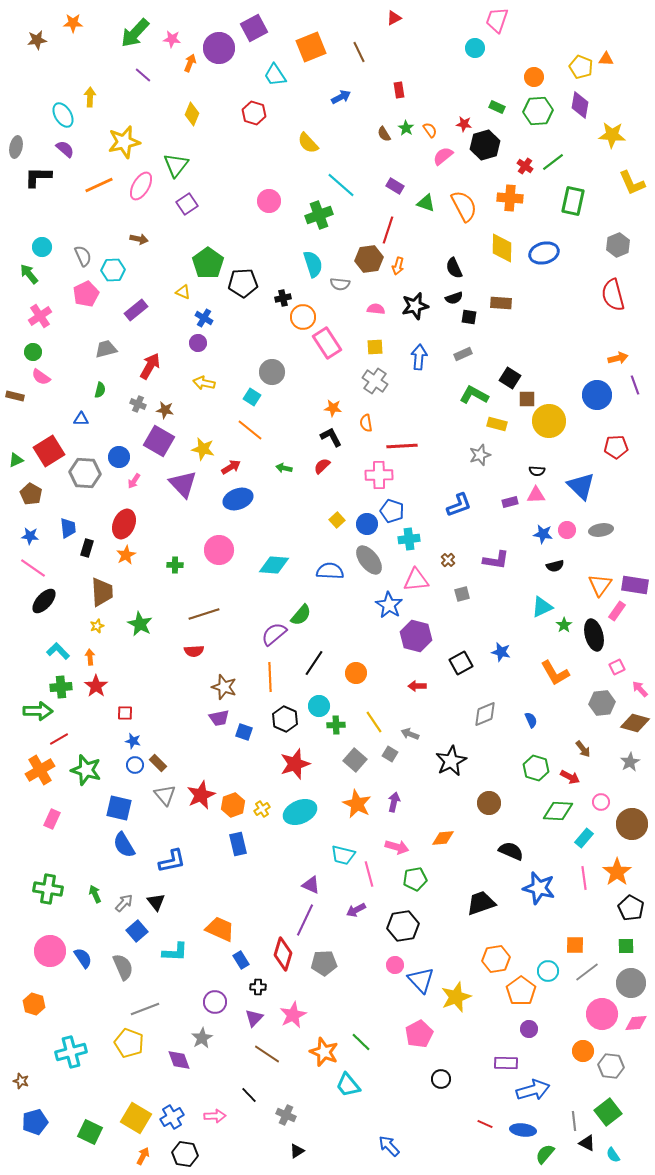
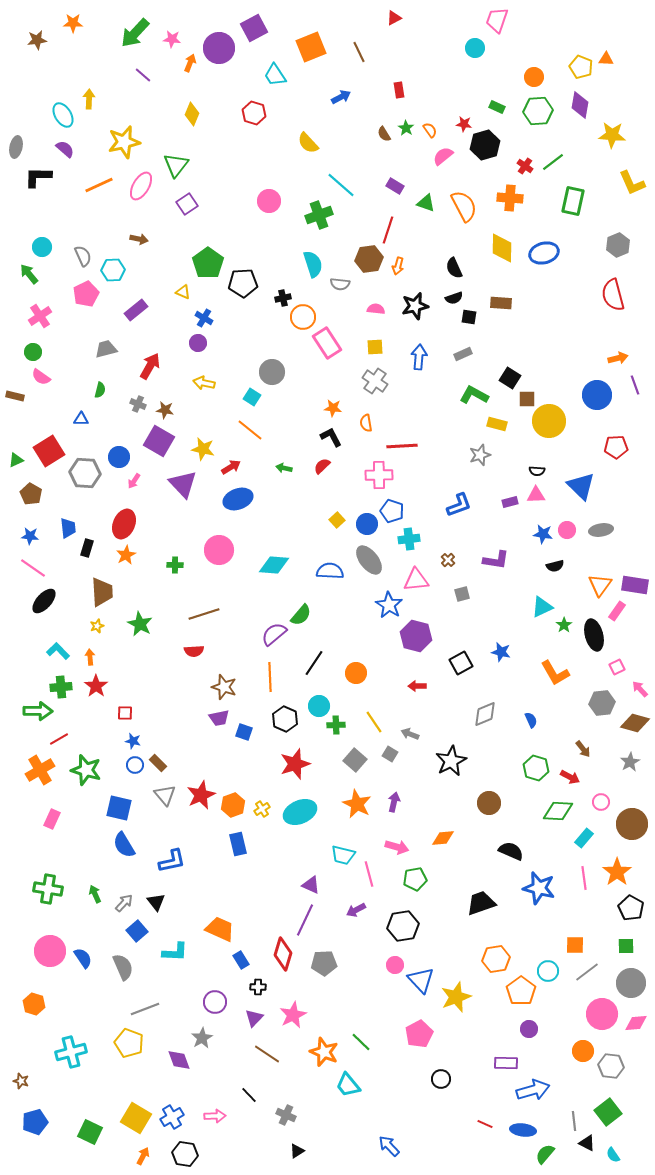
yellow arrow at (90, 97): moved 1 px left, 2 px down
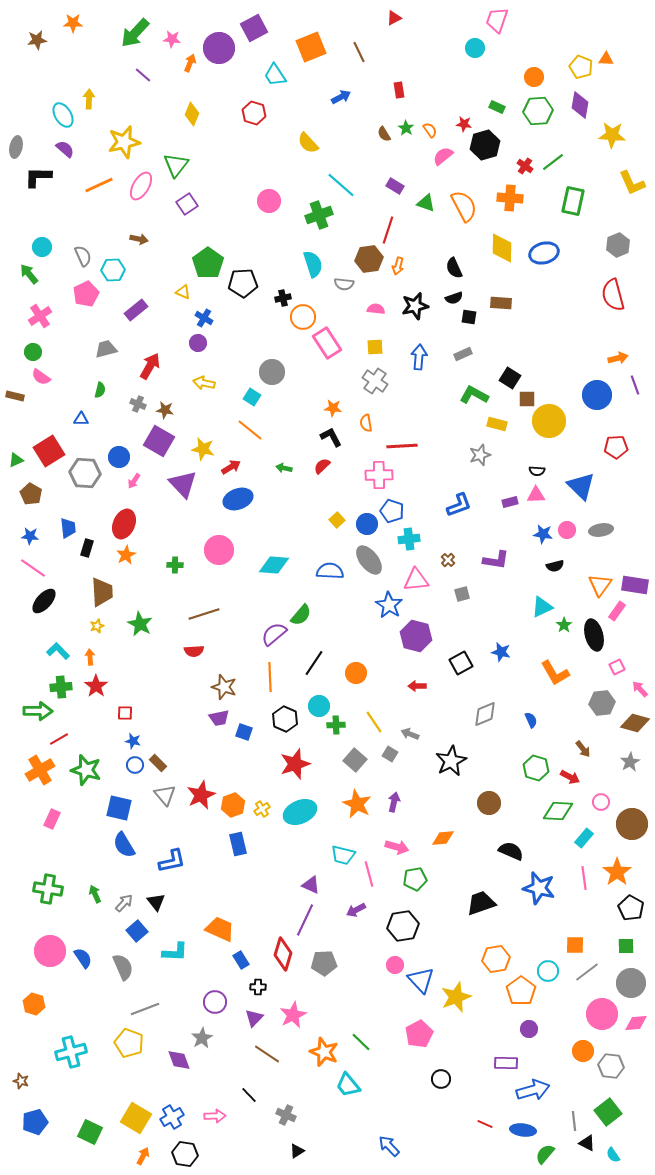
gray semicircle at (340, 284): moved 4 px right
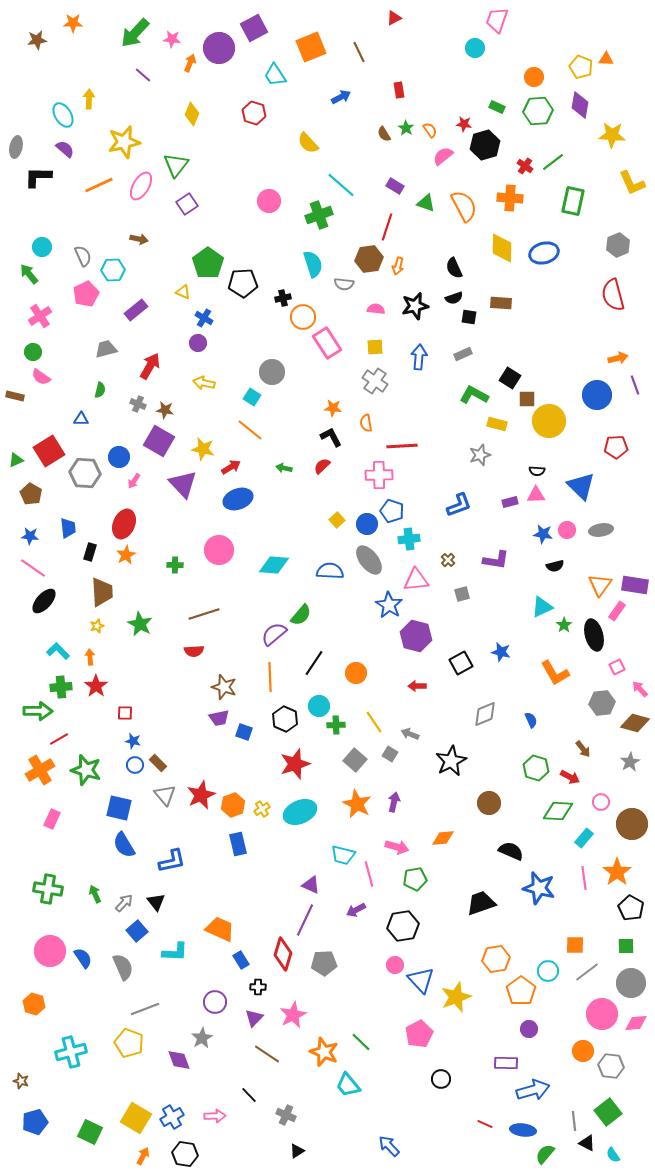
red line at (388, 230): moved 1 px left, 3 px up
black rectangle at (87, 548): moved 3 px right, 4 px down
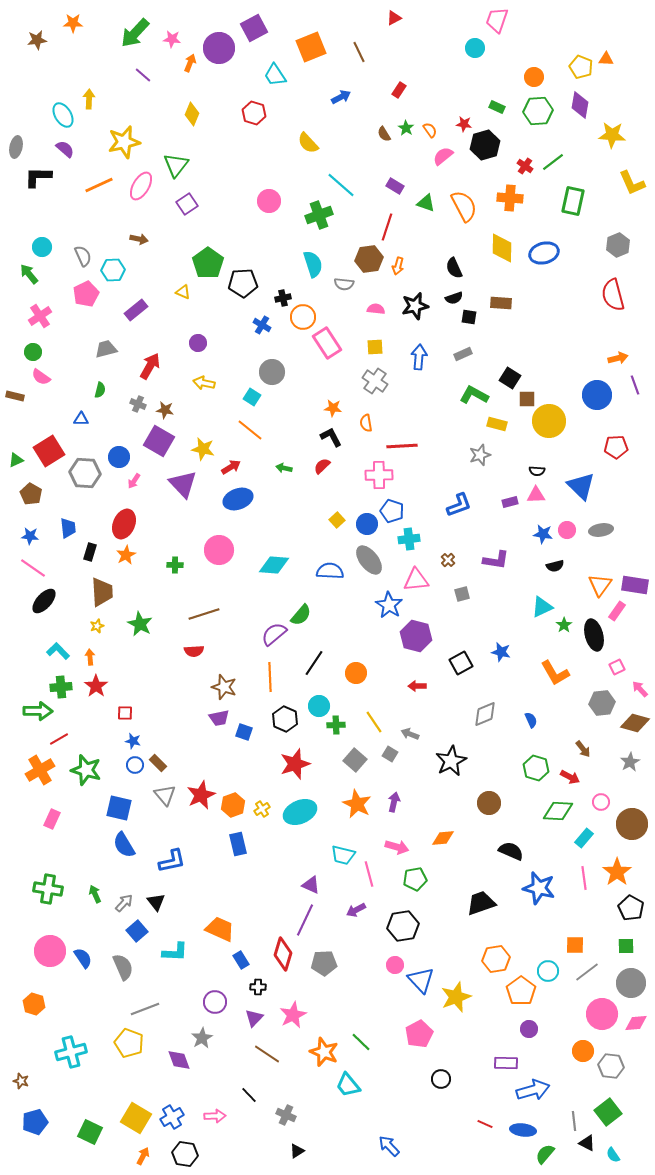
red rectangle at (399, 90): rotated 42 degrees clockwise
blue cross at (204, 318): moved 58 px right, 7 px down
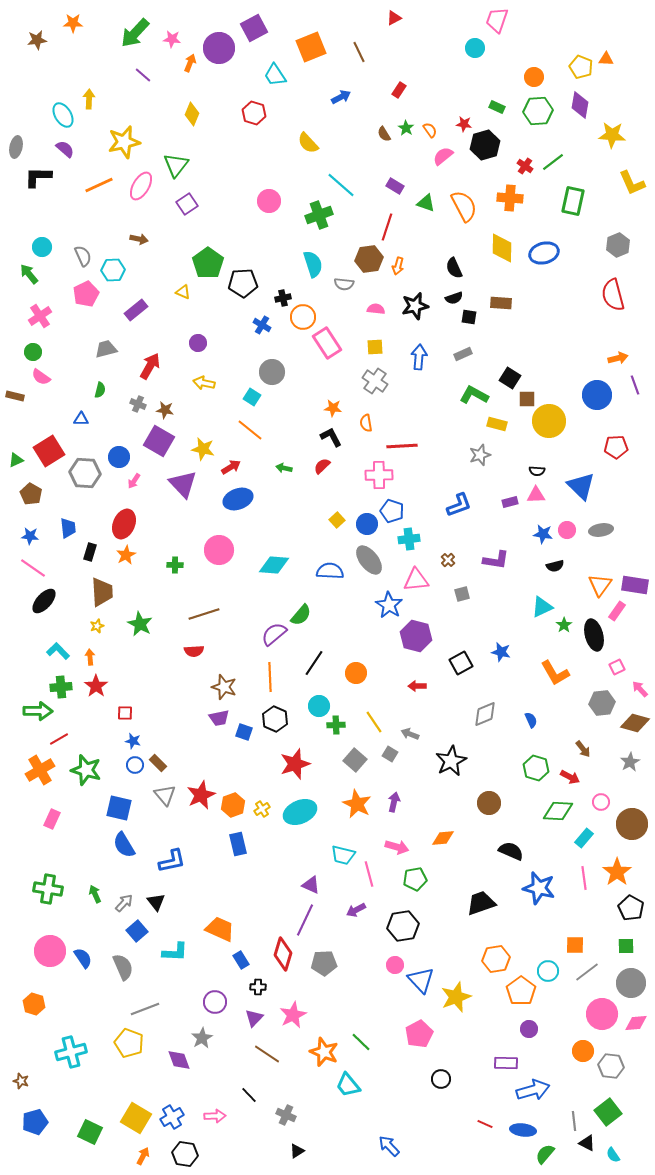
black hexagon at (285, 719): moved 10 px left
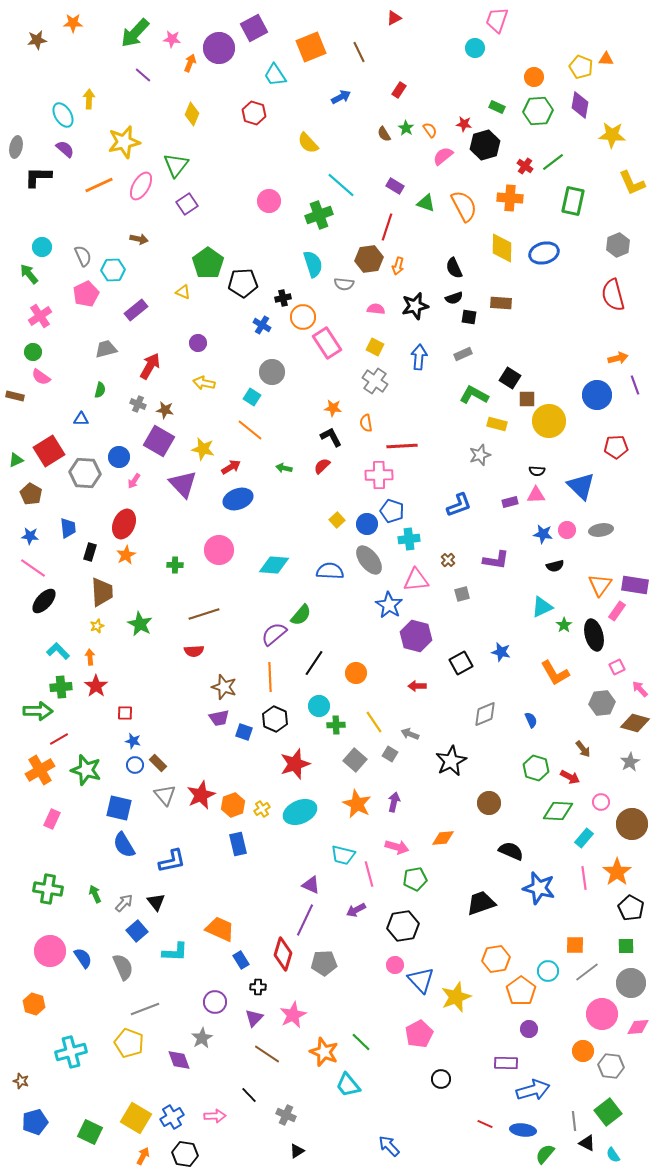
yellow square at (375, 347): rotated 30 degrees clockwise
pink diamond at (636, 1023): moved 2 px right, 4 px down
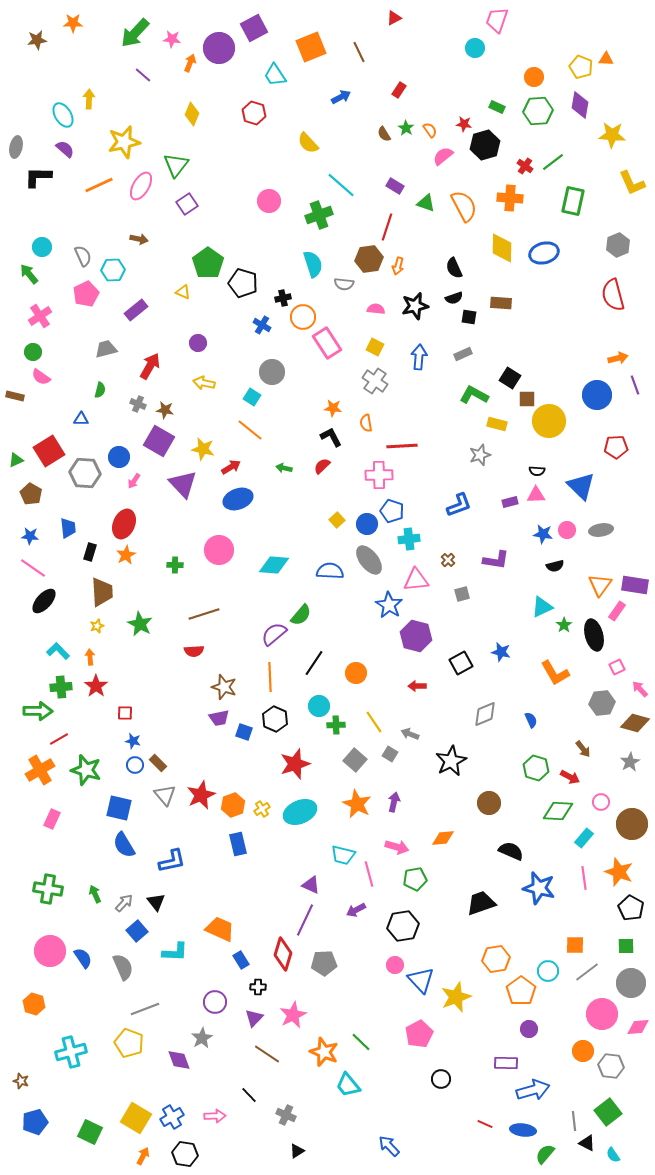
black pentagon at (243, 283): rotated 20 degrees clockwise
orange star at (617, 872): moved 2 px right; rotated 16 degrees counterclockwise
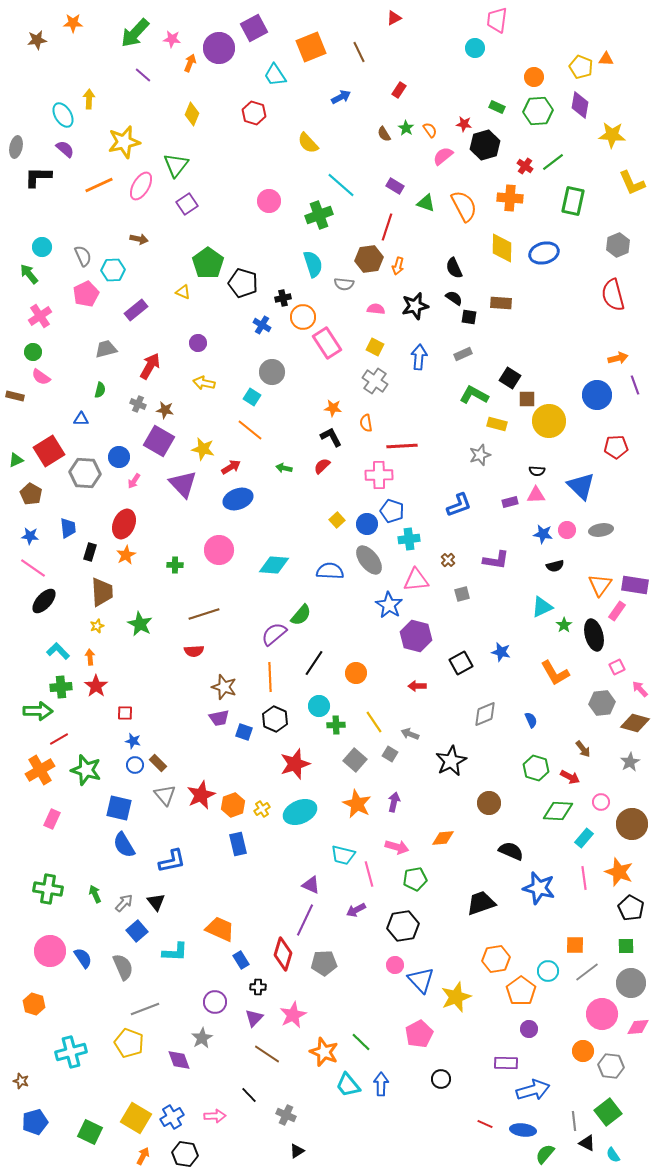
pink trapezoid at (497, 20): rotated 12 degrees counterclockwise
black semicircle at (454, 298): rotated 126 degrees counterclockwise
blue arrow at (389, 1146): moved 8 px left, 62 px up; rotated 45 degrees clockwise
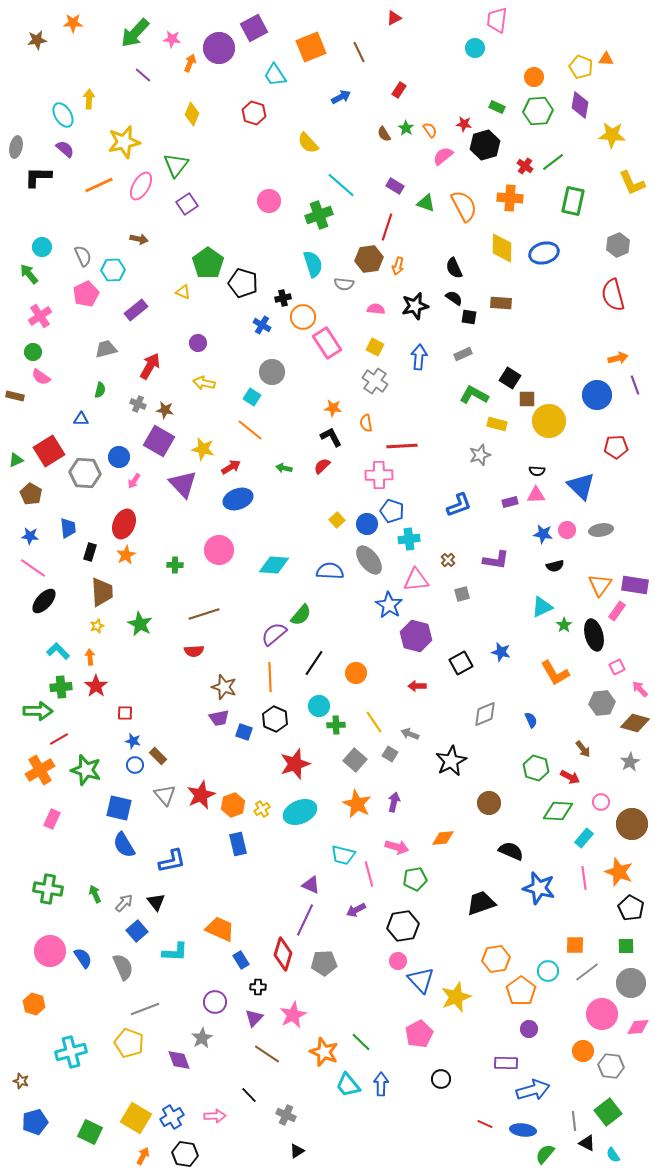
brown rectangle at (158, 763): moved 7 px up
pink circle at (395, 965): moved 3 px right, 4 px up
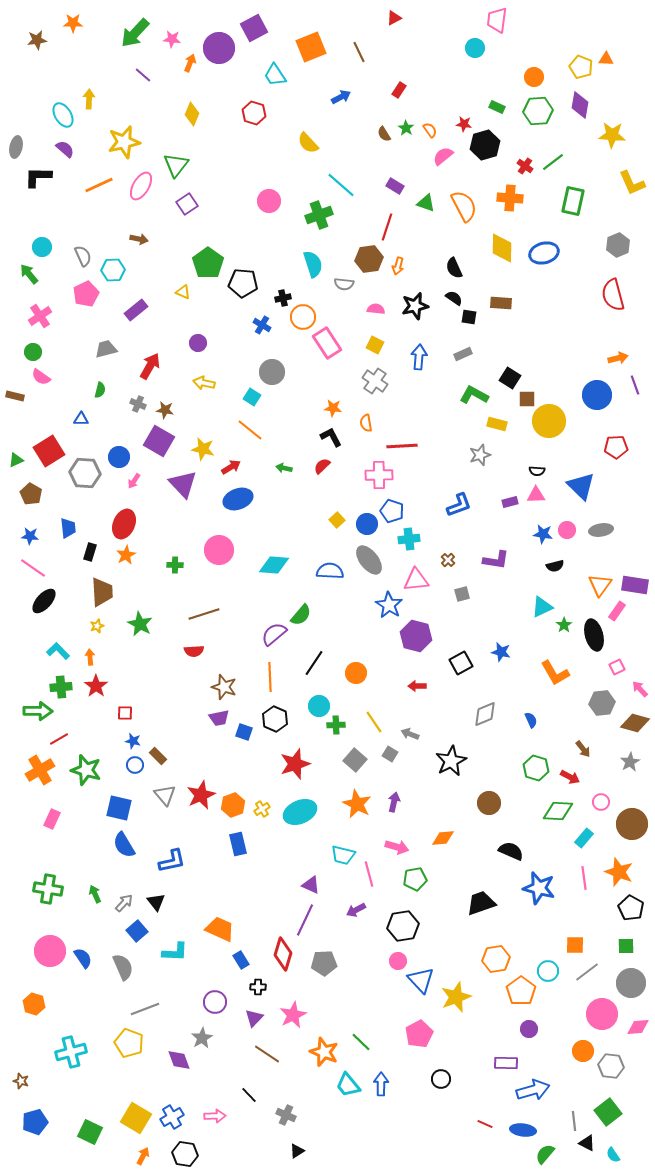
black pentagon at (243, 283): rotated 12 degrees counterclockwise
yellow square at (375, 347): moved 2 px up
